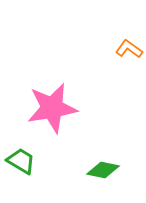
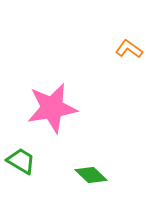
green diamond: moved 12 px left, 5 px down; rotated 32 degrees clockwise
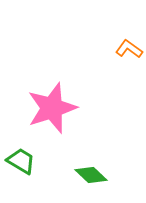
pink star: rotated 9 degrees counterclockwise
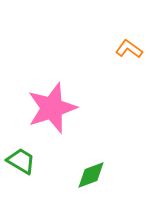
green diamond: rotated 64 degrees counterclockwise
